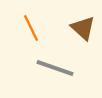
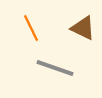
brown triangle: rotated 16 degrees counterclockwise
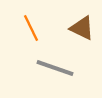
brown triangle: moved 1 px left
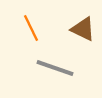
brown triangle: moved 1 px right, 1 px down
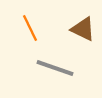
orange line: moved 1 px left
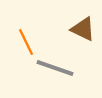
orange line: moved 4 px left, 14 px down
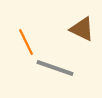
brown triangle: moved 1 px left
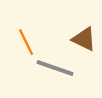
brown triangle: moved 2 px right, 10 px down
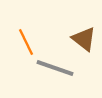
brown triangle: rotated 12 degrees clockwise
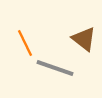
orange line: moved 1 px left, 1 px down
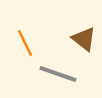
gray line: moved 3 px right, 6 px down
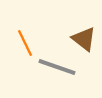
gray line: moved 1 px left, 7 px up
